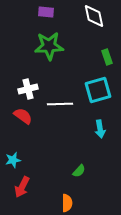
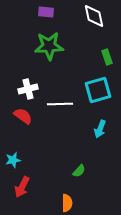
cyan arrow: rotated 30 degrees clockwise
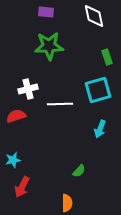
red semicircle: moved 7 px left; rotated 54 degrees counterclockwise
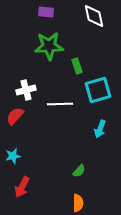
green rectangle: moved 30 px left, 9 px down
white cross: moved 2 px left, 1 px down
red semicircle: moved 1 px left; rotated 30 degrees counterclockwise
cyan star: moved 4 px up
orange semicircle: moved 11 px right
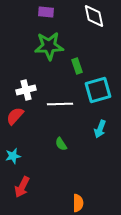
green semicircle: moved 18 px left, 27 px up; rotated 104 degrees clockwise
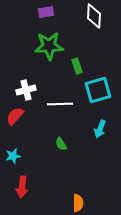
purple rectangle: rotated 14 degrees counterclockwise
white diamond: rotated 15 degrees clockwise
red arrow: rotated 20 degrees counterclockwise
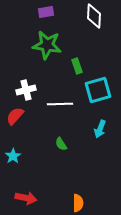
green star: moved 2 px left, 1 px up; rotated 12 degrees clockwise
cyan star: rotated 21 degrees counterclockwise
red arrow: moved 4 px right, 11 px down; rotated 85 degrees counterclockwise
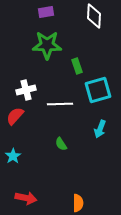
green star: rotated 8 degrees counterclockwise
